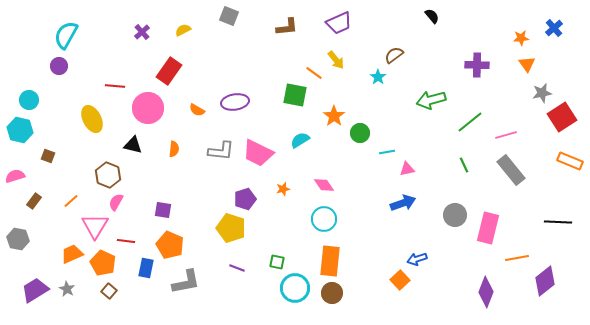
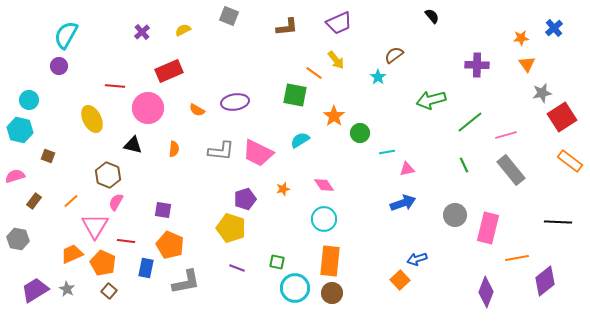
red rectangle at (169, 71): rotated 32 degrees clockwise
orange rectangle at (570, 161): rotated 15 degrees clockwise
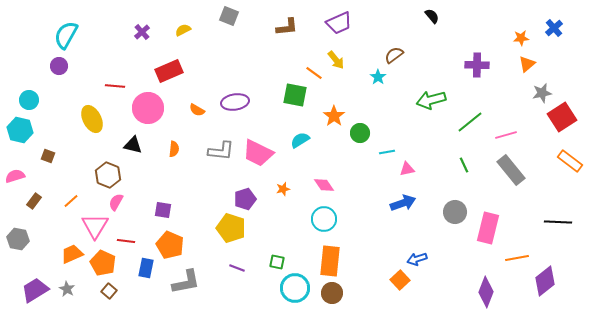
orange triangle at (527, 64): rotated 24 degrees clockwise
gray circle at (455, 215): moved 3 px up
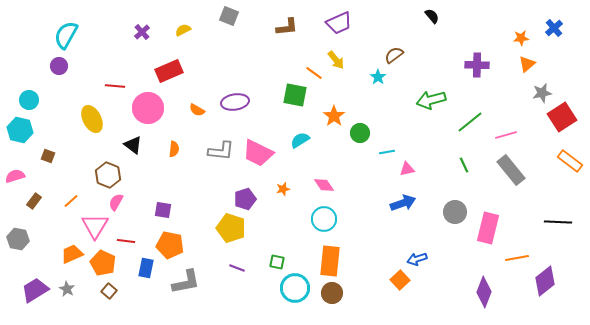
black triangle at (133, 145): rotated 24 degrees clockwise
orange pentagon at (170, 245): rotated 12 degrees counterclockwise
purple diamond at (486, 292): moved 2 px left
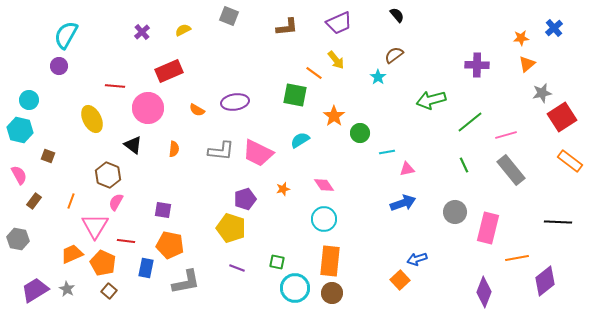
black semicircle at (432, 16): moved 35 px left, 1 px up
pink semicircle at (15, 176): moved 4 px right, 1 px up; rotated 78 degrees clockwise
orange line at (71, 201): rotated 28 degrees counterclockwise
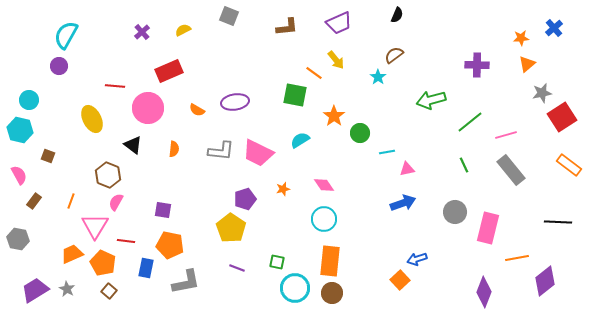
black semicircle at (397, 15): rotated 63 degrees clockwise
orange rectangle at (570, 161): moved 1 px left, 4 px down
yellow pentagon at (231, 228): rotated 16 degrees clockwise
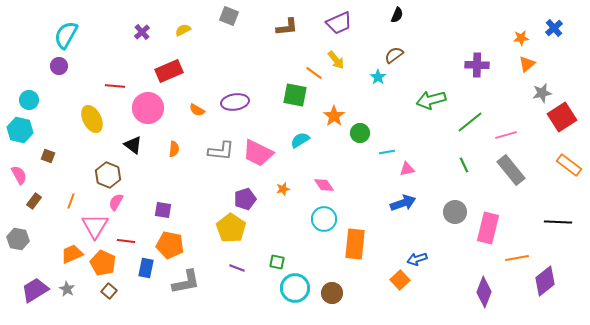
orange rectangle at (330, 261): moved 25 px right, 17 px up
